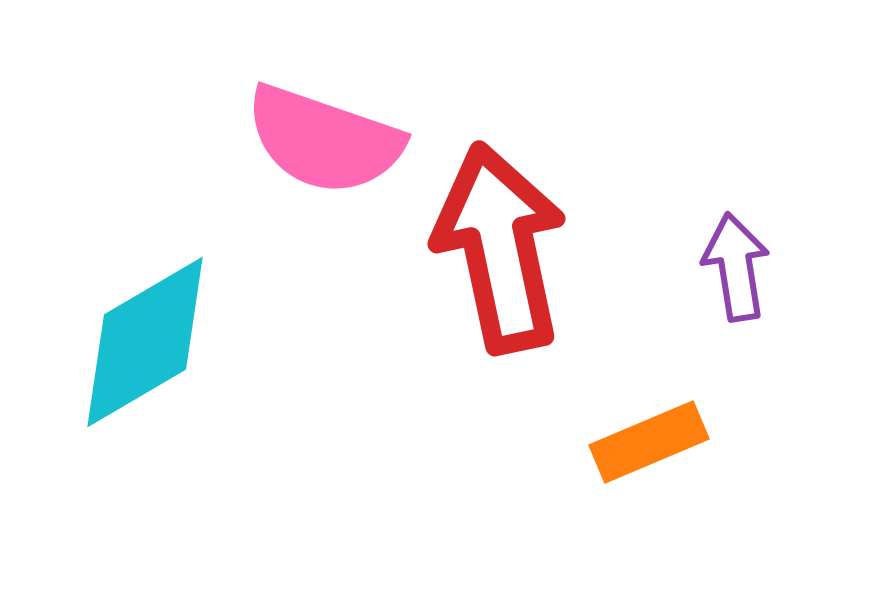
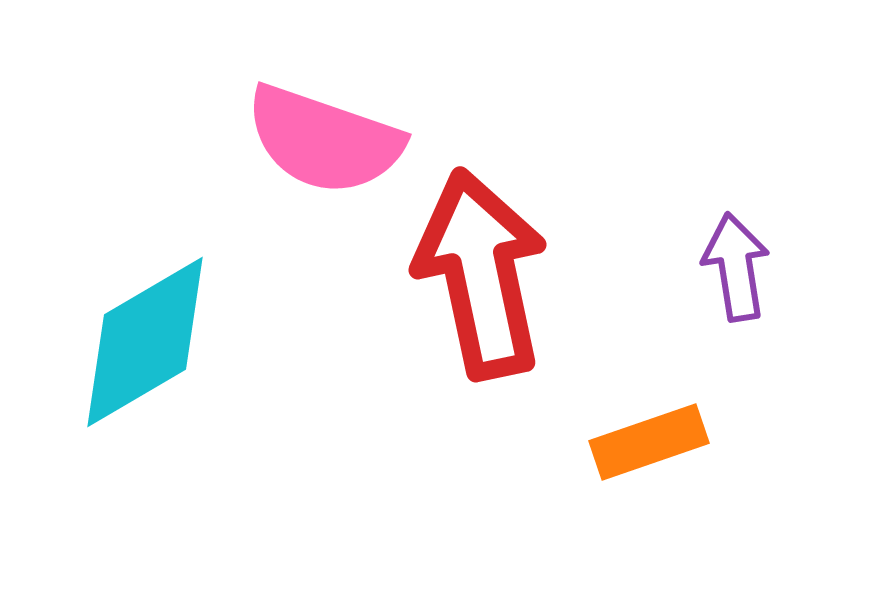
red arrow: moved 19 px left, 26 px down
orange rectangle: rotated 4 degrees clockwise
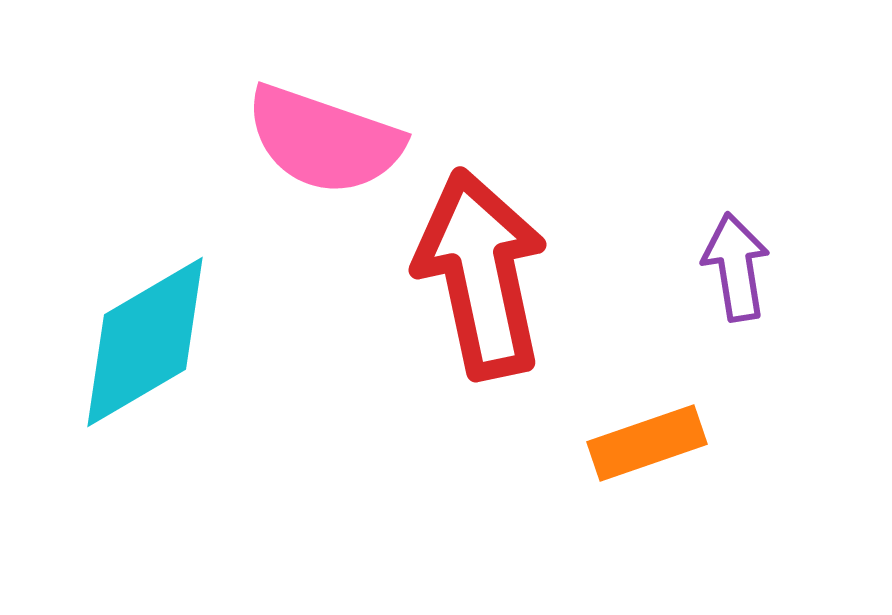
orange rectangle: moved 2 px left, 1 px down
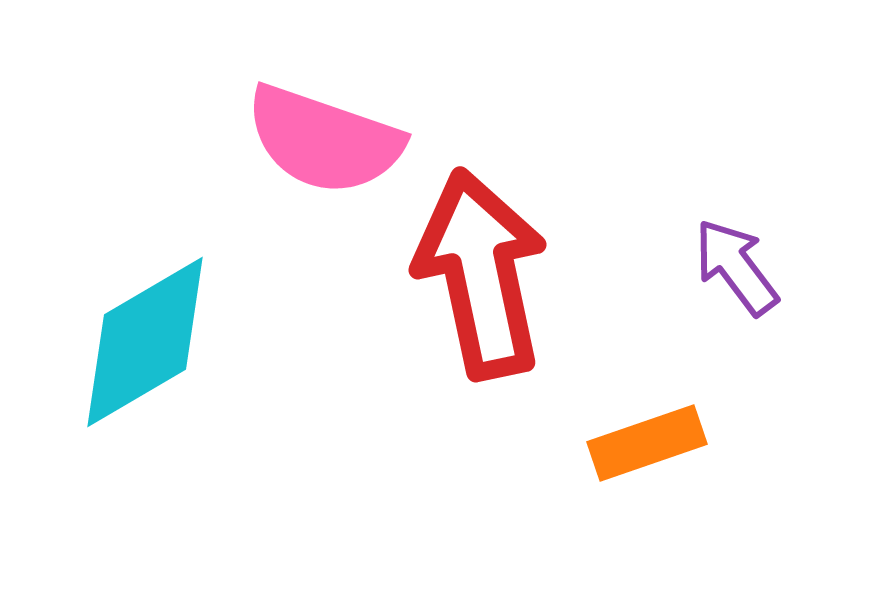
purple arrow: rotated 28 degrees counterclockwise
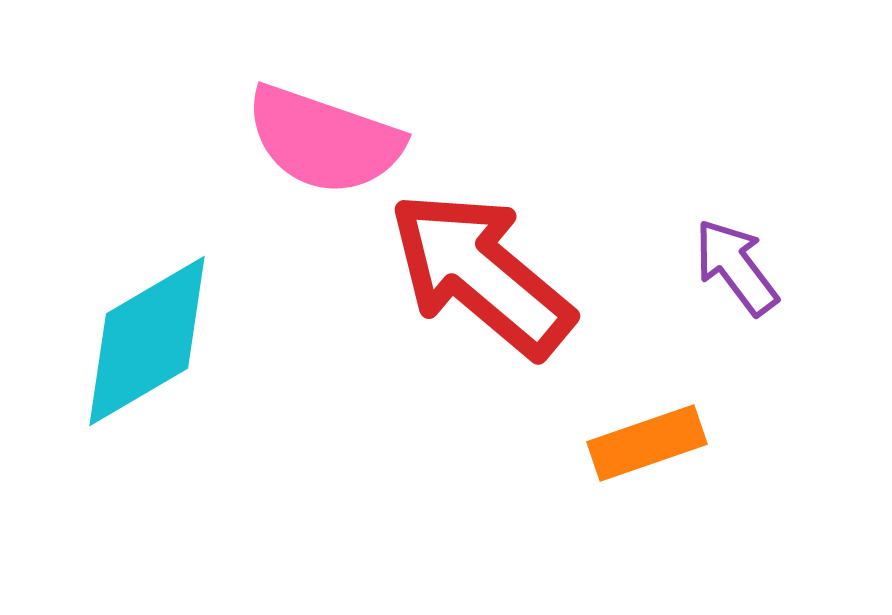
red arrow: rotated 38 degrees counterclockwise
cyan diamond: moved 2 px right, 1 px up
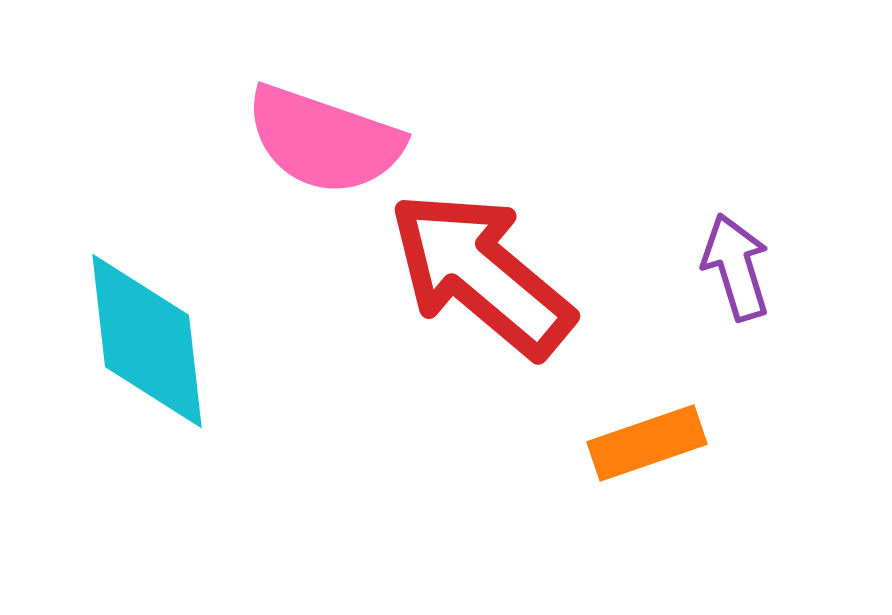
purple arrow: rotated 20 degrees clockwise
cyan diamond: rotated 66 degrees counterclockwise
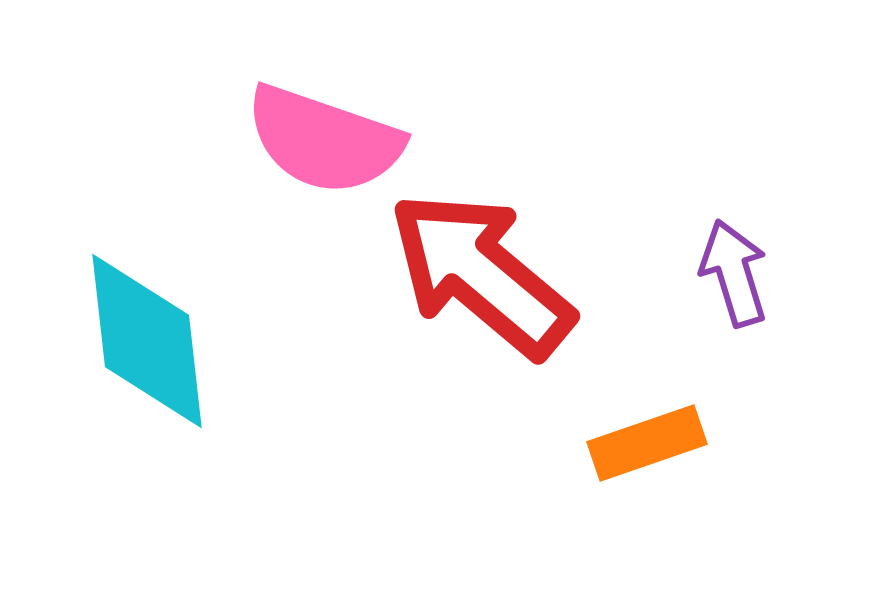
purple arrow: moved 2 px left, 6 px down
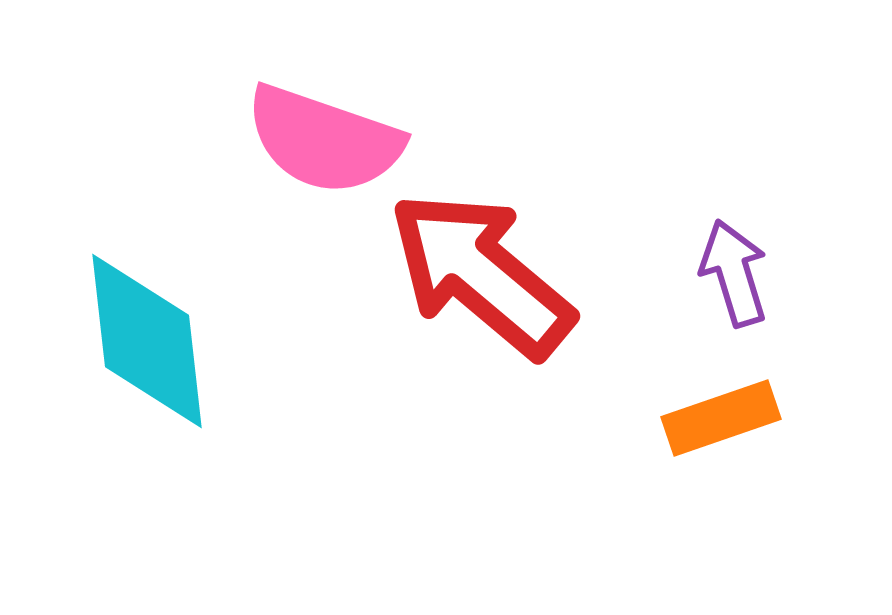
orange rectangle: moved 74 px right, 25 px up
